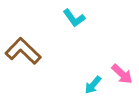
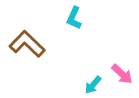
cyan L-shape: rotated 60 degrees clockwise
brown L-shape: moved 4 px right, 7 px up
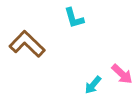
cyan L-shape: rotated 40 degrees counterclockwise
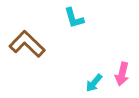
pink arrow: rotated 60 degrees clockwise
cyan arrow: moved 1 px right, 2 px up
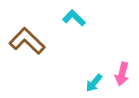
cyan L-shape: rotated 150 degrees clockwise
brown L-shape: moved 3 px up
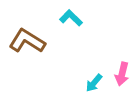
cyan L-shape: moved 3 px left
brown L-shape: rotated 12 degrees counterclockwise
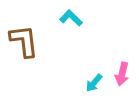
brown L-shape: moved 3 px left; rotated 51 degrees clockwise
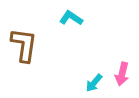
cyan L-shape: rotated 10 degrees counterclockwise
brown L-shape: moved 4 px down; rotated 15 degrees clockwise
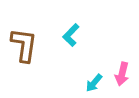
cyan L-shape: moved 17 px down; rotated 80 degrees counterclockwise
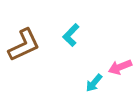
brown L-shape: rotated 57 degrees clockwise
pink arrow: moved 2 px left, 7 px up; rotated 55 degrees clockwise
